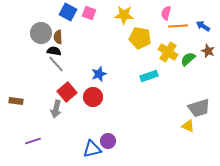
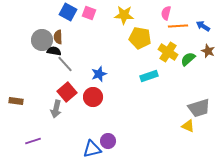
gray circle: moved 1 px right, 7 px down
gray line: moved 9 px right
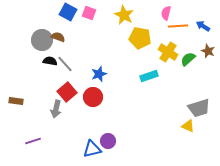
yellow star: rotated 24 degrees clockwise
brown semicircle: rotated 112 degrees clockwise
black semicircle: moved 4 px left, 10 px down
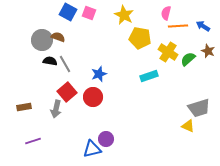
gray line: rotated 12 degrees clockwise
brown rectangle: moved 8 px right, 6 px down; rotated 16 degrees counterclockwise
purple circle: moved 2 px left, 2 px up
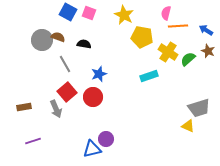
blue arrow: moved 3 px right, 4 px down
yellow pentagon: moved 2 px right, 1 px up
black semicircle: moved 34 px right, 17 px up
gray arrow: rotated 36 degrees counterclockwise
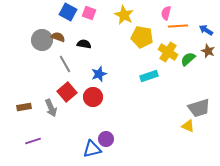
gray arrow: moved 5 px left, 1 px up
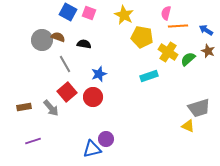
gray arrow: rotated 18 degrees counterclockwise
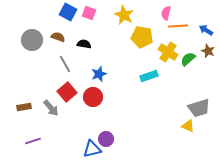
gray circle: moved 10 px left
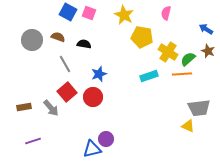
orange line: moved 4 px right, 48 px down
blue arrow: moved 1 px up
gray trapezoid: rotated 10 degrees clockwise
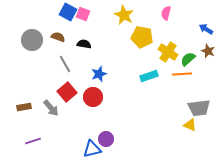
pink square: moved 6 px left, 1 px down
yellow triangle: moved 2 px right, 1 px up
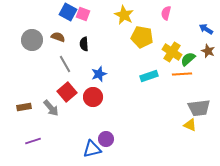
black semicircle: rotated 104 degrees counterclockwise
yellow cross: moved 4 px right
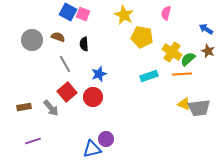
yellow triangle: moved 6 px left, 21 px up
